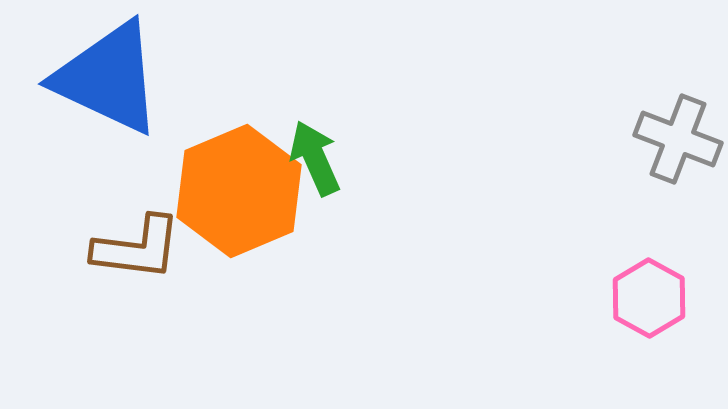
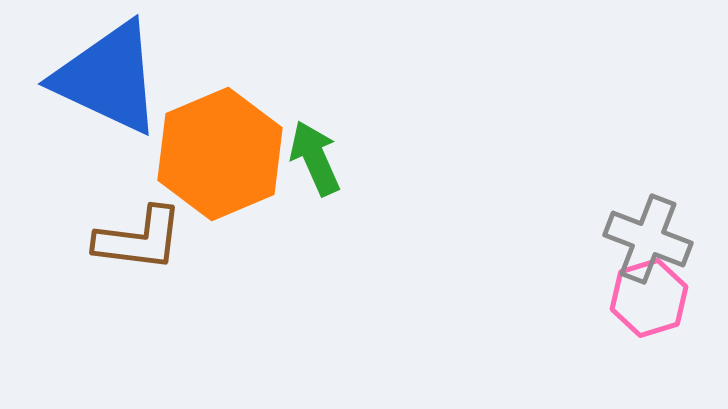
gray cross: moved 30 px left, 100 px down
orange hexagon: moved 19 px left, 37 px up
brown L-shape: moved 2 px right, 9 px up
pink hexagon: rotated 14 degrees clockwise
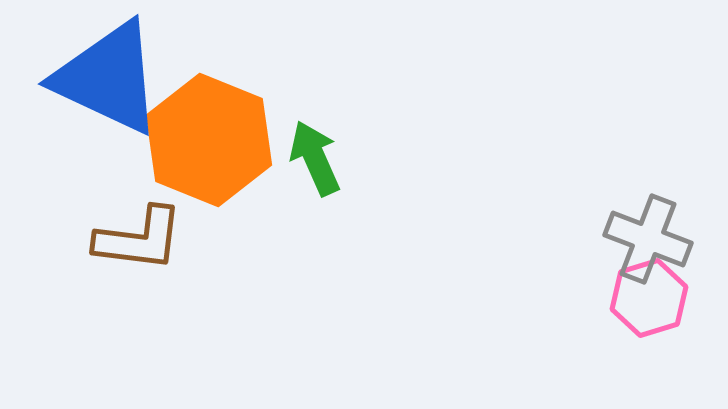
orange hexagon: moved 11 px left, 14 px up; rotated 15 degrees counterclockwise
